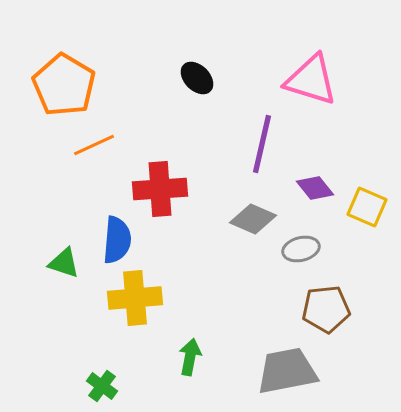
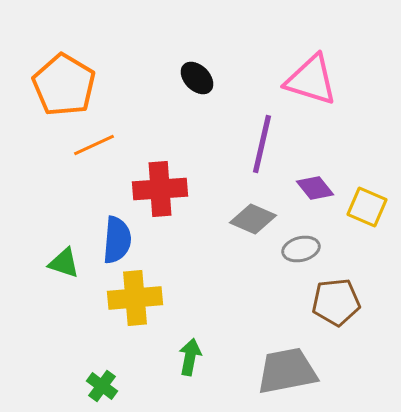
brown pentagon: moved 10 px right, 7 px up
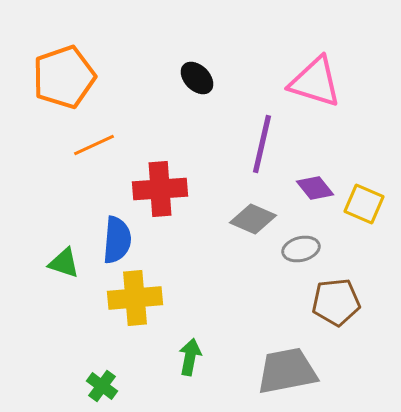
pink triangle: moved 4 px right, 2 px down
orange pentagon: moved 8 px up; rotated 22 degrees clockwise
yellow square: moved 3 px left, 3 px up
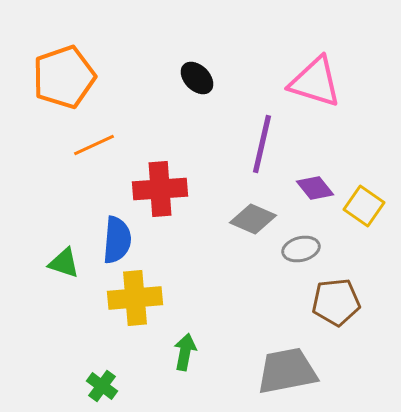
yellow square: moved 2 px down; rotated 12 degrees clockwise
green arrow: moved 5 px left, 5 px up
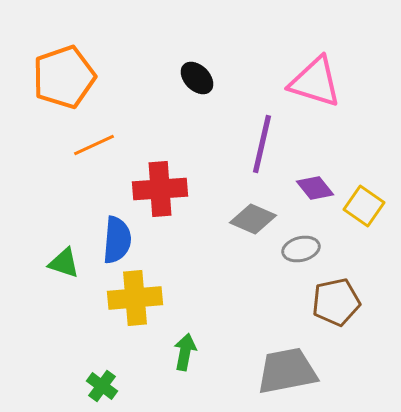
brown pentagon: rotated 6 degrees counterclockwise
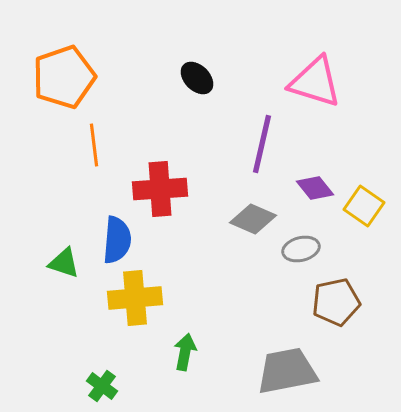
orange line: rotated 72 degrees counterclockwise
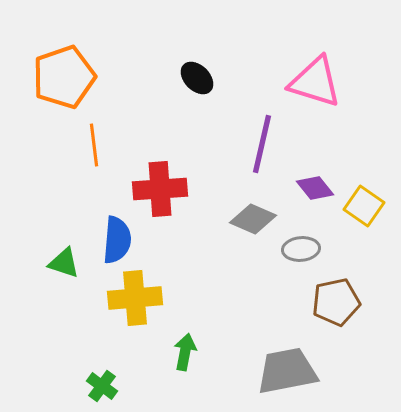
gray ellipse: rotated 9 degrees clockwise
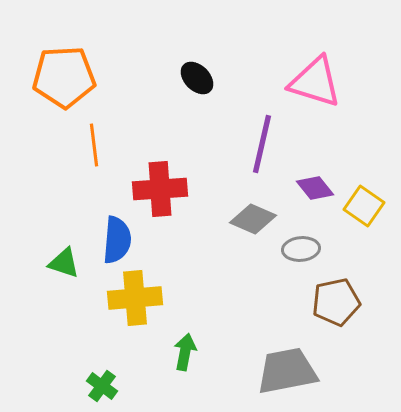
orange pentagon: rotated 16 degrees clockwise
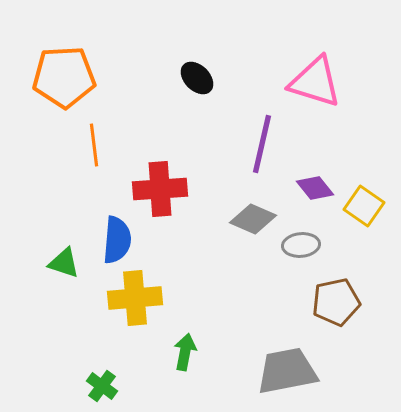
gray ellipse: moved 4 px up
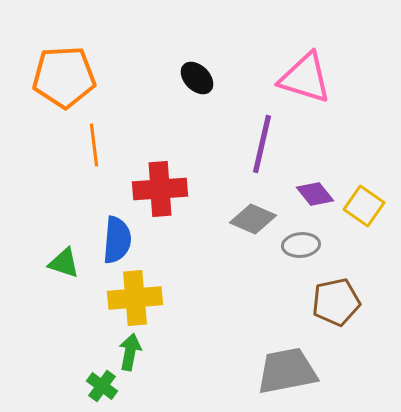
pink triangle: moved 10 px left, 4 px up
purple diamond: moved 6 px down
green arrow: moved 55 px left
